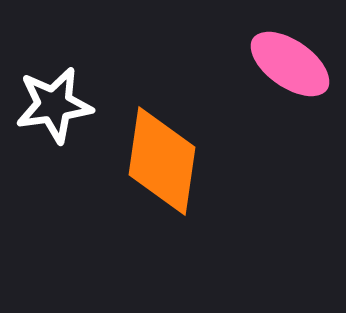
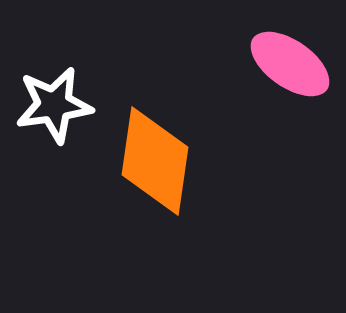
orange diamond: moved 7 px left
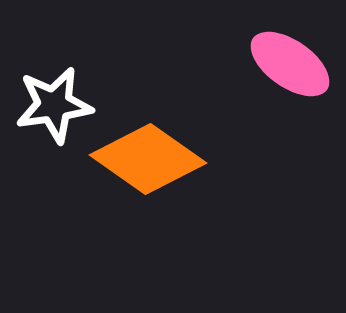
orange diamond: moved 7 px left, 2 px up; rotated 63 degrees counterclockwise
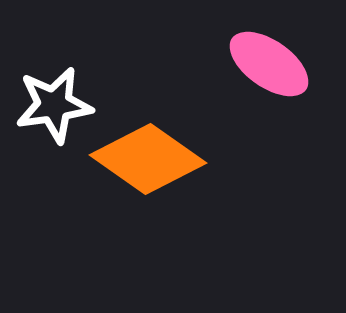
pink ellipse: moved 21 px left
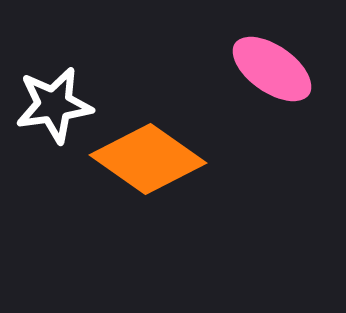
pink ellipse: moved 3 px right, 5 px down
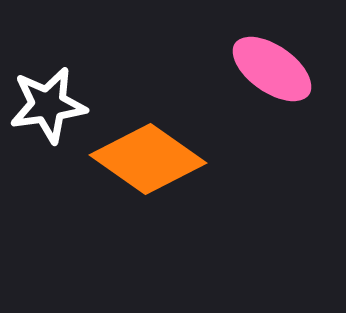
white star: moved 6 px left
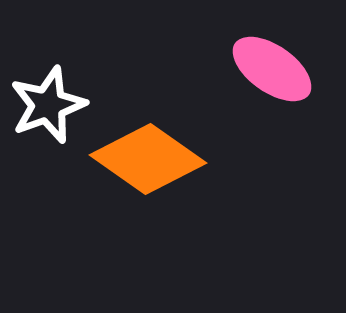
white star: rotated 12 degrees counterclockwise
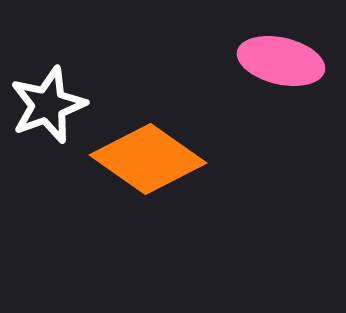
pink ellipse: moved 9 px right, 8 px up; rotated 22 degrees counterclockwise
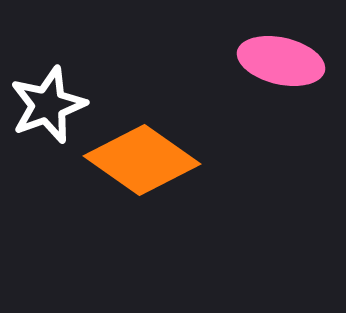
orange diamond: moved 6 px left, 1 px down
